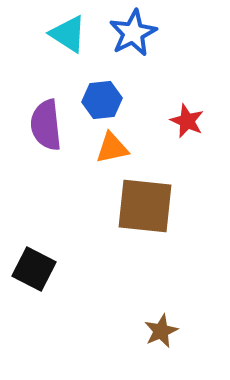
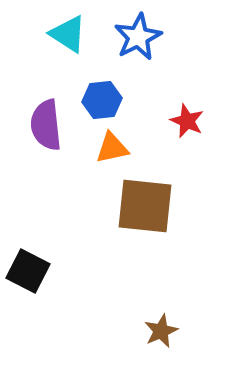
blue star: moved 5 px right, 4 px down
black square: moved 6 px left, 2 px down
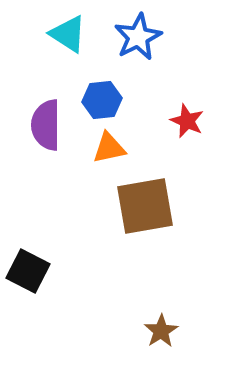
purple semicircle: rotated 6 degrees clockwise
orange triangle: moved 3 px left
brown square: rotated 16 degrees counterclockwise
brown star: rotated 8 degrees counterclockwise
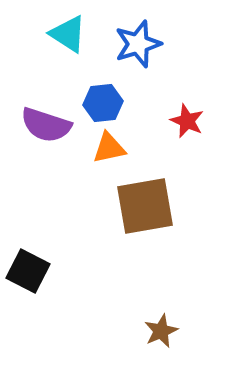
blue star: moved 7 px down; rotated 9 degrees clockwise
blue hexagon: moved 1 px right, 3 px down
purple semicircle: rotated 72 degrees counterclockwise
brown star: rotated 8 degrees clockwise
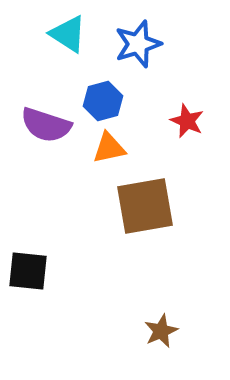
blue hexagon: moved 2 px up; rotated 9 degrees counterclockwise
black square: rotated 21 degrees counterclockwise
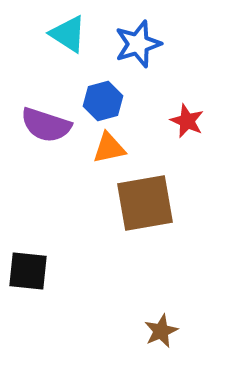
brown square: moved 3 px up
